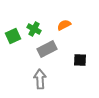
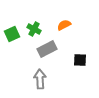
green square: moved 1 px left, 2 px up
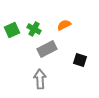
green square: moved 4 px up
black square: rotated 16 degrees clockwise
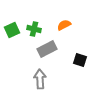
green cross: rotated 16 degrees counterclockwise
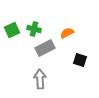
orange semicircle: moved 3 px right, 8 px down
gray rectangle: moved 2 px left, 1 px up
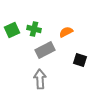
orange semicircle: moved 1 px left, 1 px up
gray rectangle: moved 2 px down
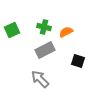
green cross: moved 10 px right, 2 px up
black square: moved 2 px left, 1 px down
gray arrow: rotated 42 degrees counterclockwise
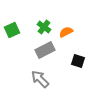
green cross: rotated 24 degrees clockwise
